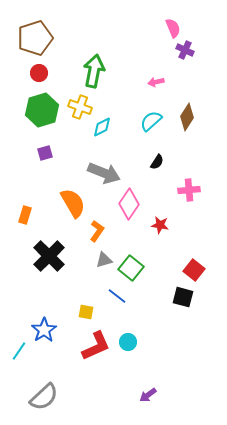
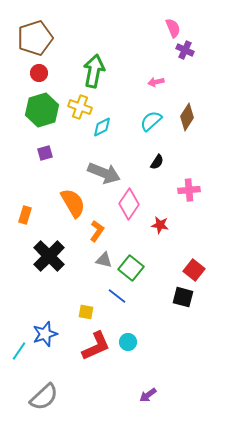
gray triangle: rotated 30 degrees clockwise
blue star: moved 1 px right, 4 px down; rotated 15 degrees clockwise
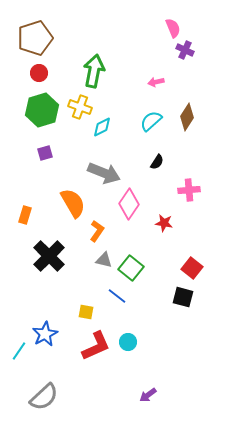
red star: moved 4 px right, 2 px up
red square: moved 2 px left, 2 px up
blue star: rotated 10 degrees counterclockwise
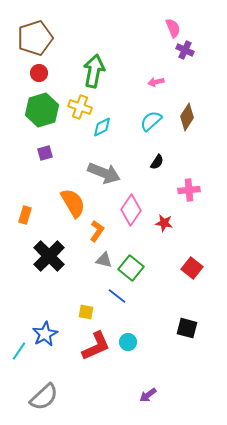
pink diamond: moved 2 px right, 6 px down
black square: moved 4 px right, 31 px down
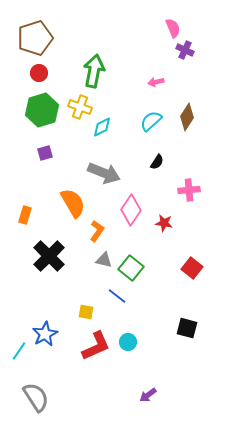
gray semicircle: moved 8 px left; rotated 80 degrees counterclockwise
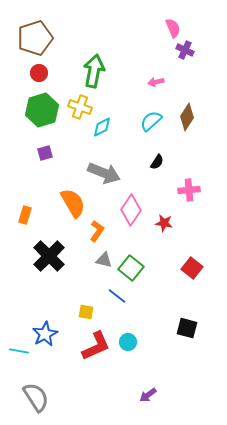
cyan line: rotated 66 degrees clockwise
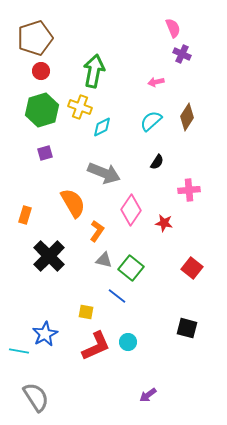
purple cross: moved 3 px left, 4 px down
red circle: moved 2 px right, 2 px up
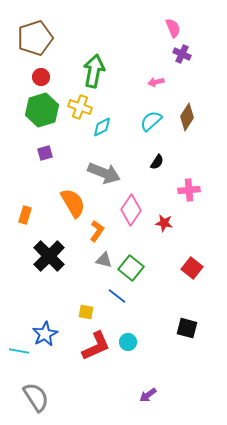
red circle: moved 6 px down
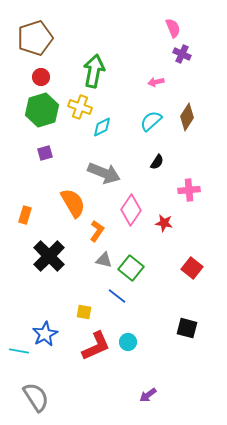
yellow square: moved 2 px left
